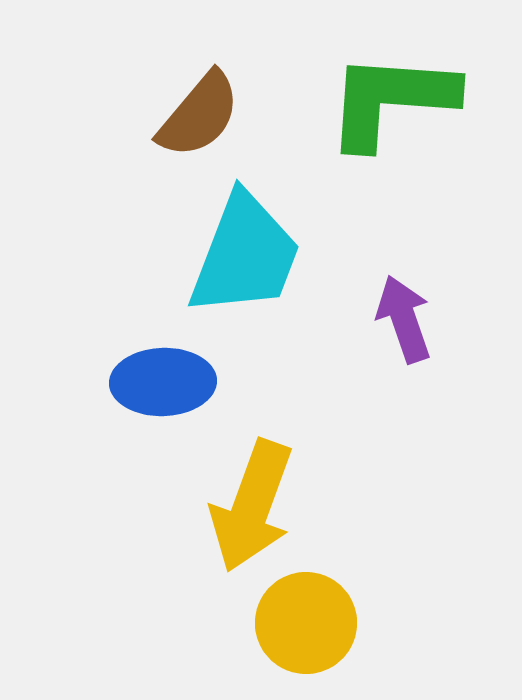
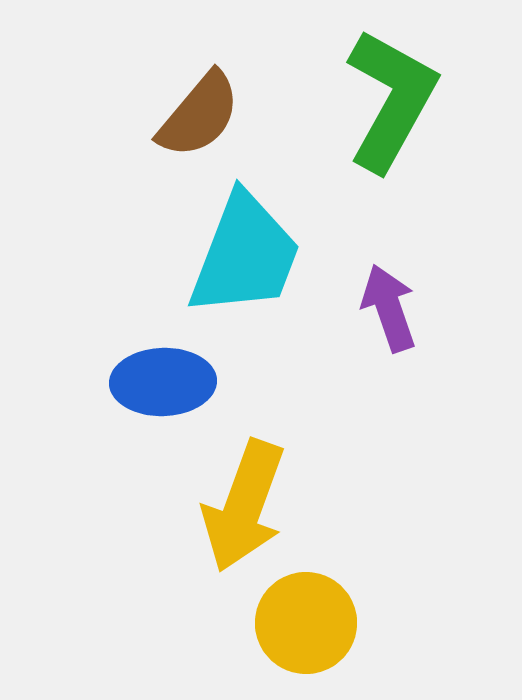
green L-shape: rotated 115 degrees clockwise
purple arrow: moved 15 px left, 11 px up
yellow arrow: moved 8 px left
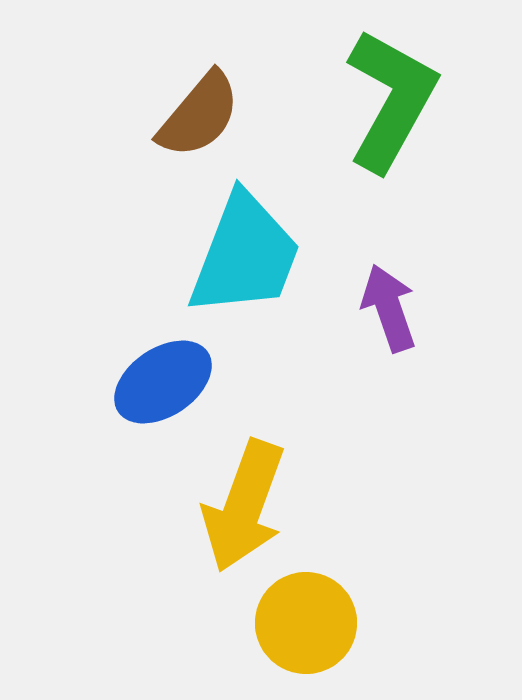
blue ellipse: rotated 32 degrees counterclockwise
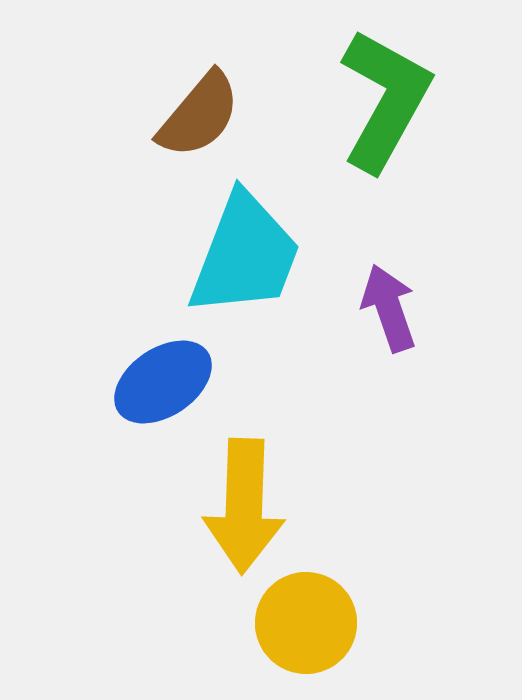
green L-shape: moved 6 px left
yellow arrow: rotated 18 degrees counterclockwise
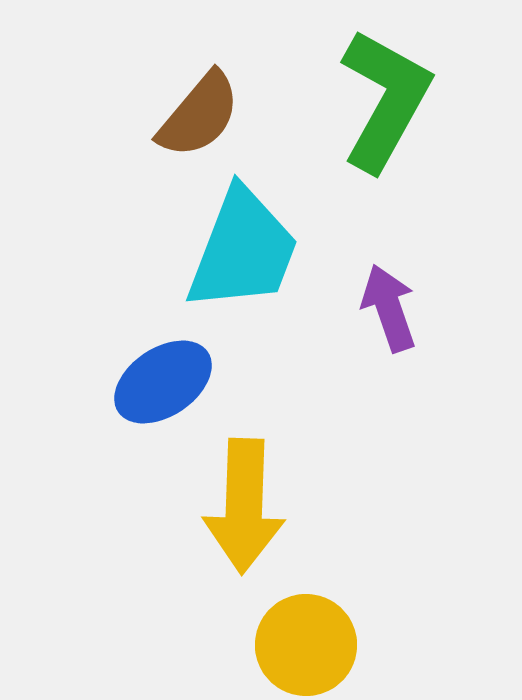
cyan trapezoid: moved 2 px left, 5 px up
yellow circle: moved 22 px down
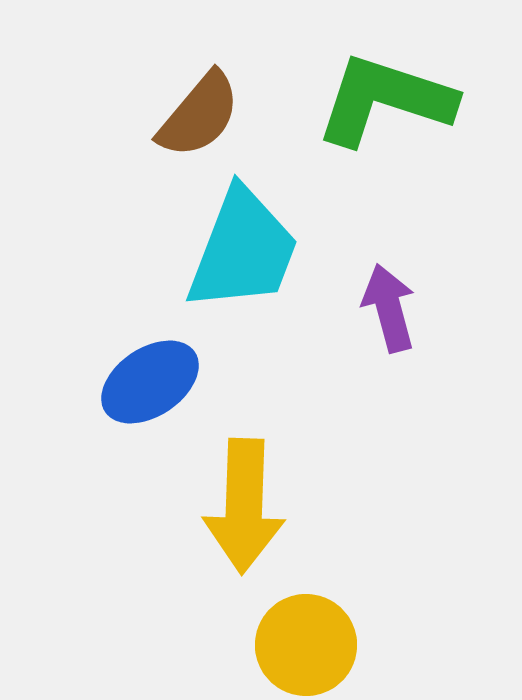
green L-shape: rotated 101 degrees counterclockwise
purple arrow: rotated 4 degrees clockwise
blue ellipse: moved 13 px left
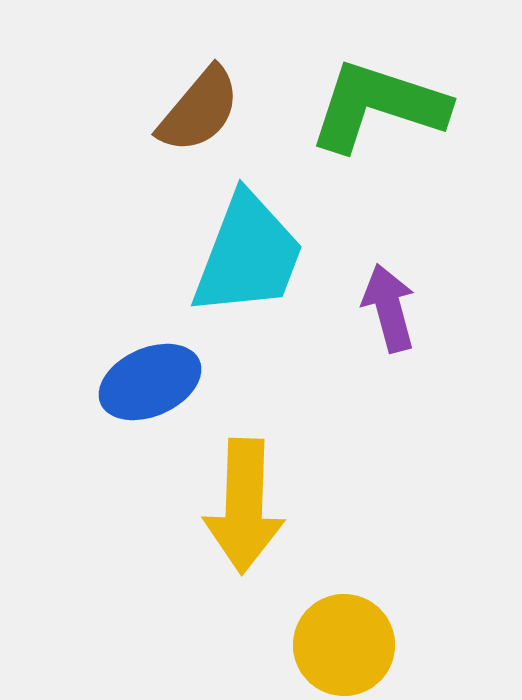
green L-shape: moved 7 px left, 6 px down
brown semicircle: moved 5 px up
cyan trapezoid: moved 5 px right, 5 px down
blue ellipse: rotated 10 degrees clockwise
yellow circle: moved 38 px right
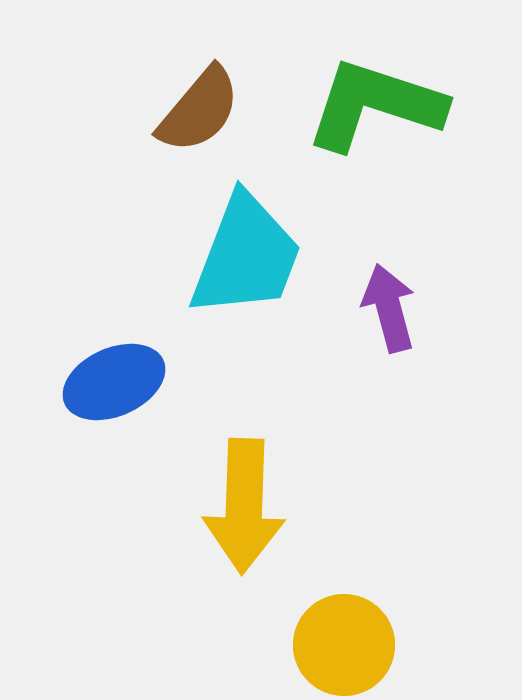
green L-shape: moved 3 px left, 1 px up
cyan trapezoid: moved 2 px left, 1 px down
blue ellipse: moved 36 px left
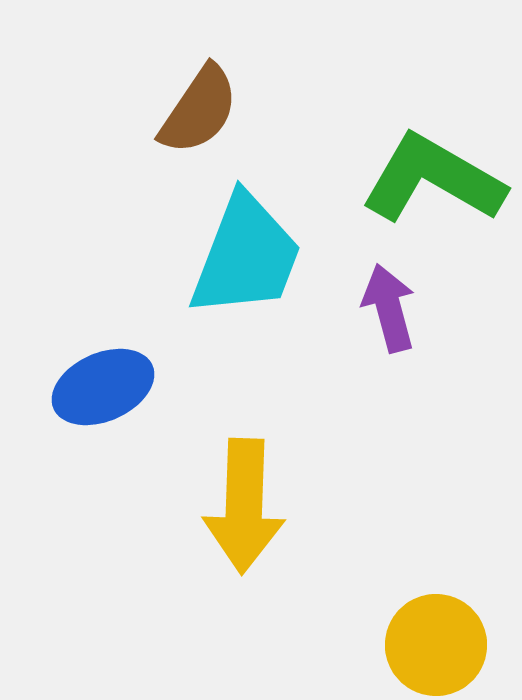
green L-shape: moved 58 px right, 74 px down; rotated 12 degrees clockwise
brown semicircle: rotated 6 degrees counterclockwise
blue ellipse: moved 11 px left, 5 px down
yellow circle: moved 92 px right
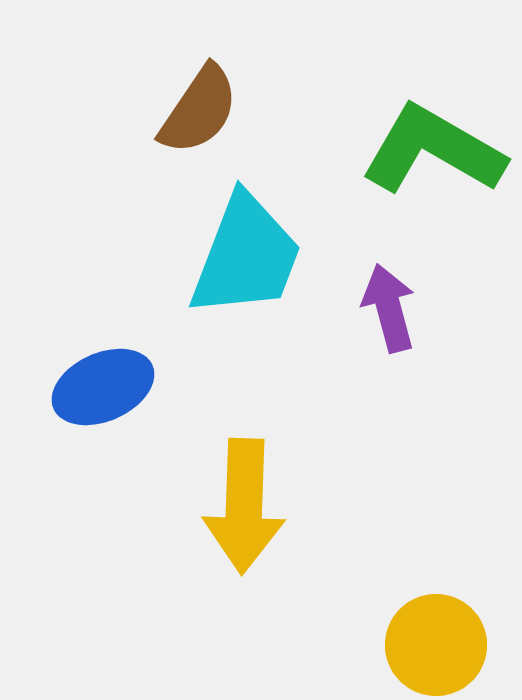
green L-shape: moved 29 px up
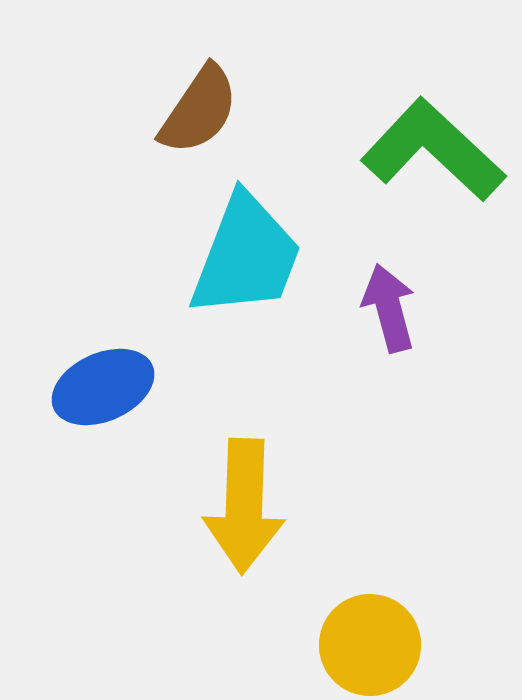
green L-shape: rotated 13 degrees clockwise
yellow circle: moved 66 px left
